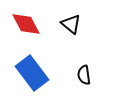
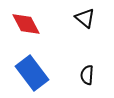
black triangle: moved 14 px right, 6 px up
black semicircle: moved 3 px right; rotated 12 degrees clockwise
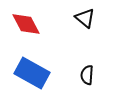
blue rectangle: rotated 24 degrees counterclockwise
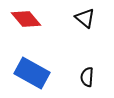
red diamond: moved 5 px up; rotated 12 degrees counterclockwise
black semicircle: moved 2 px down
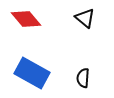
black semicircle: moved 4 px left, 1 px down
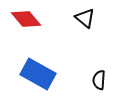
blue rectangle: moved 6 px right, 1 px down
black semicircle: moved 16 px right, 2 px down
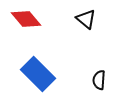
black triangle: moved 1 px right, 1 px down
blue rectangle: rotated 16 degrees clockwise
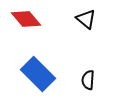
black semicircle: moved 11 px left
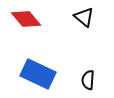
black triangle: moved 2 px left, 2 px up
blue rectangle: rotated 20 degrees counterclockwise
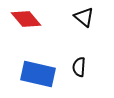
blue rectangle: rotated 12 degrees counterclockwise
black semicircle: moved 9 px left, 13 px up
